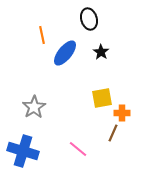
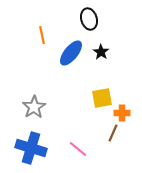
blue ellipse: moved 6 px right
blue cross: moved 8 px right, 3 px up
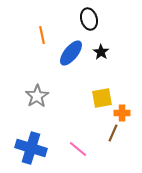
gray star: moved 3 px right, 11 px up
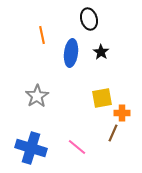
blue ellipse: rotated 32 degrees counterclockwise
pink line: moved 1 px left, 2 px up
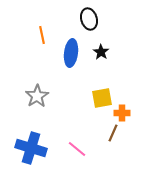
pink line: moved 2 px down
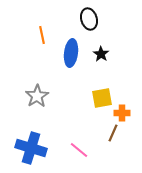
black star: moved 2 px down
pink line: moved 2 px right, 1 px down
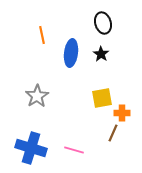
black ellipse: moved 14 px right, 4 px down
pink line: moved 5 px left; rotated 24 degrees counterclockwise
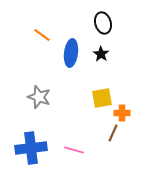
orange line: rotated 42 degrees counterclockwise
gray star: moved 2 px right, 1 px down; rotated 20 degrees counterclockwise
blue cross: rotated 24 degrees counterclockwise
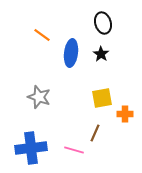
orange cross: moved 3 px right, 1 px down
brown line: moved 18 px left
